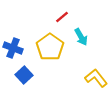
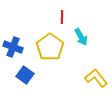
red line: rotated 48 degrees counterclockwise
blue cross: moved 1 px up
blue square: moved 1 px right; rotated 12 degrees counterclockwise
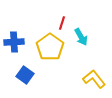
red line: moved 6 px down; rotated 16 degrees clockwise
blue cross: moved 1 px right, 5 px up; rotated 24 degrees counterclockwise
yellow L-shape: moved 2 px left, 1 px down
